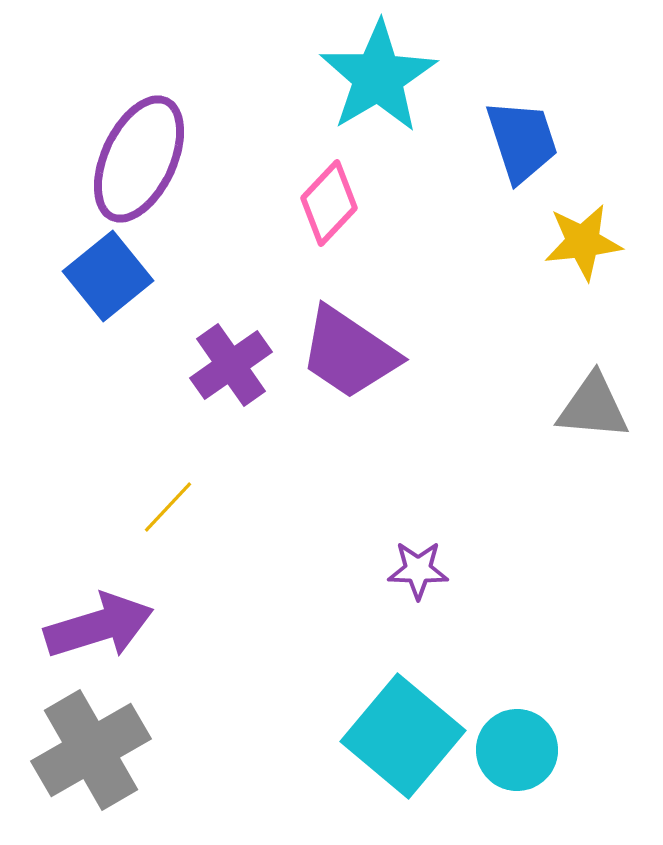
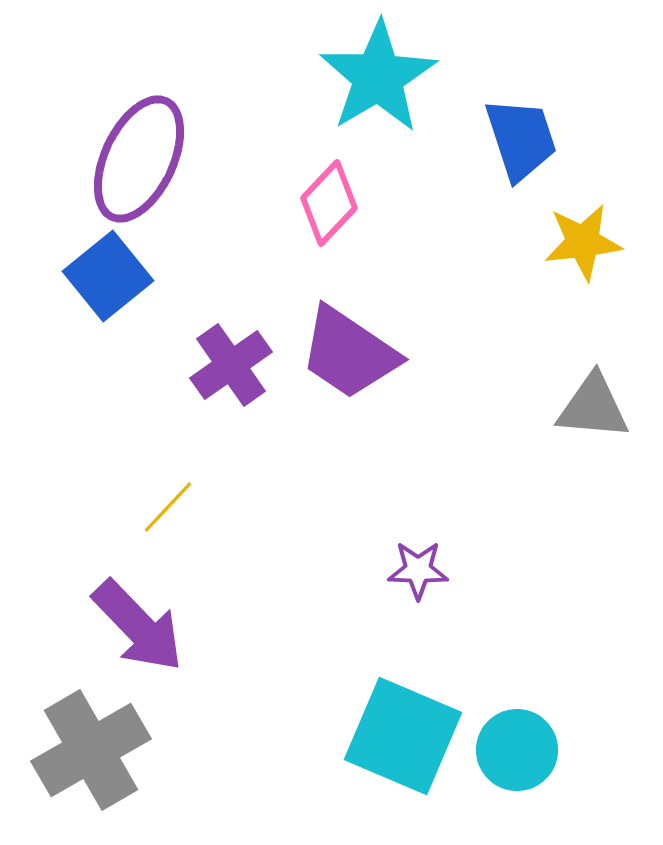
blue trapezoid: moved 1 px left, 2 px up
purple arrow: moved 39 px right; rotated 63 degrees clockwise
cyan square: rotated 17 degrees counterclockwise
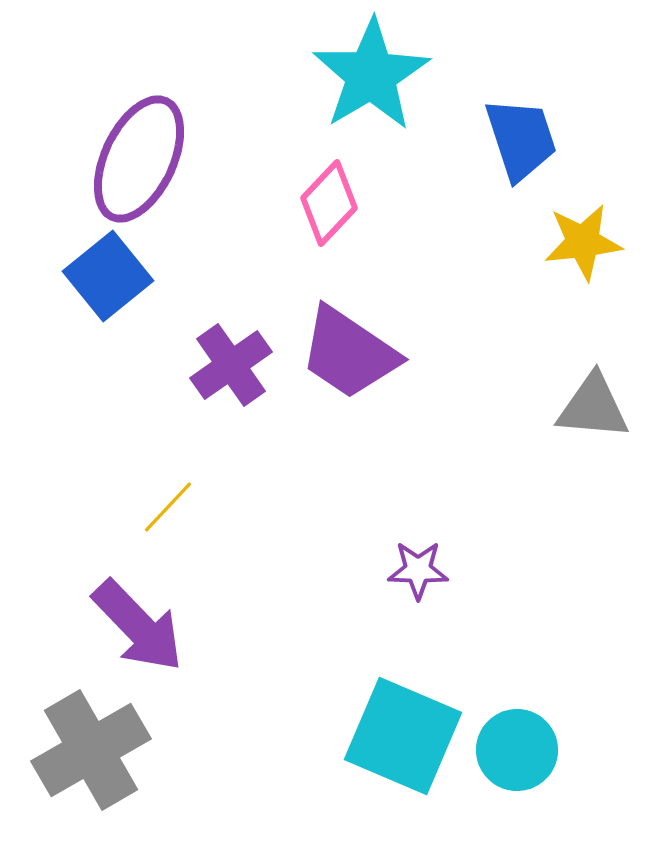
cyan star: moved 7 px left, 2 px up
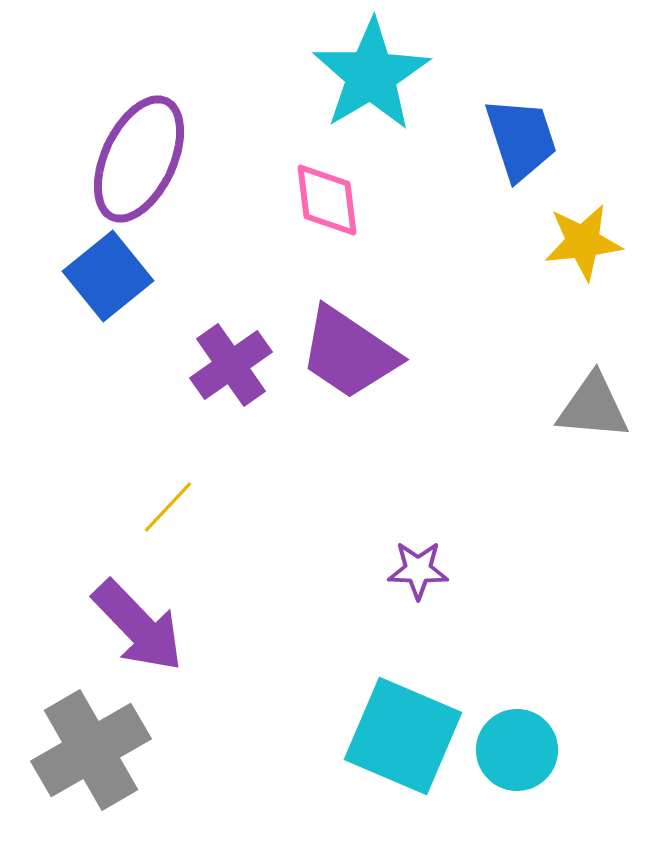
pink diamond: moved 2 px left, 3 px up; rotated 50 degrees counterclockwise
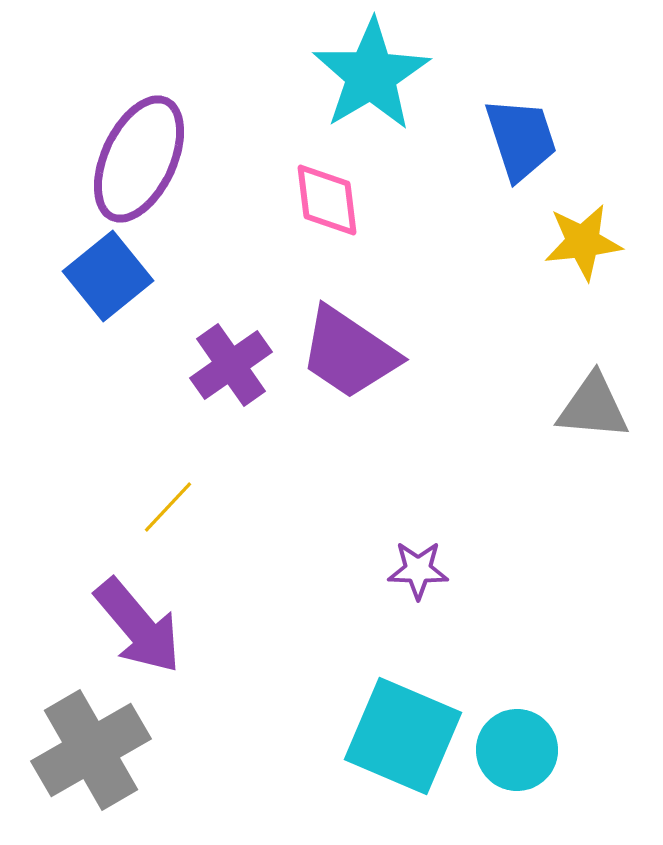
purple arrow: rotated 4 degrees clockwise
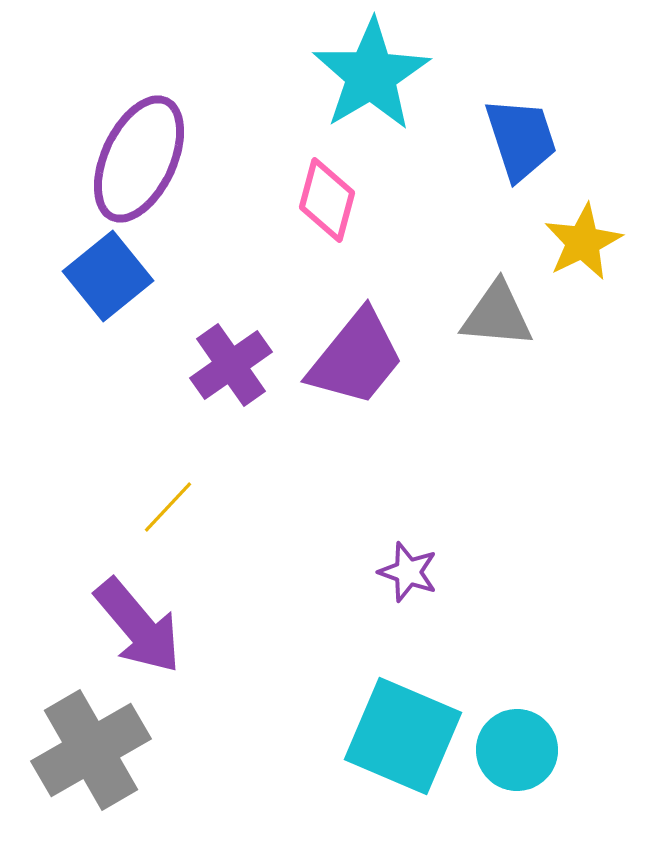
pink diamond: rotated 22 degrees clockwise
yellow star: rotated 20 degrees counterclockwise
purple trapezoid: moved 7 px right, 5 px down; rotated 85 degrees counterclockwise
gray triangle: moved 96 px left, 92 px up
purple star: moved 10 px left, 2 px down; rotated 18 degrees clockwise
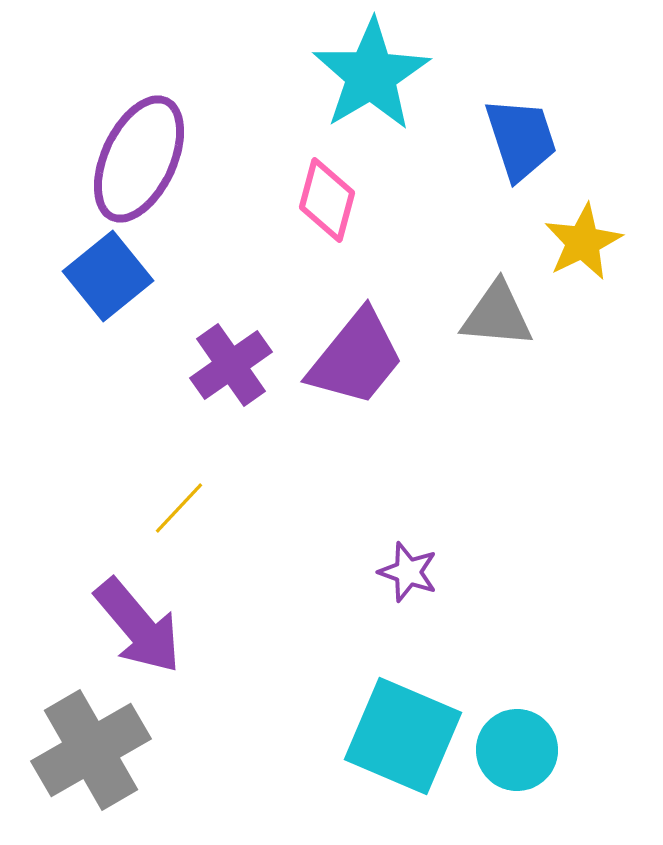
yellow line: moved 11 px right, 1 px down
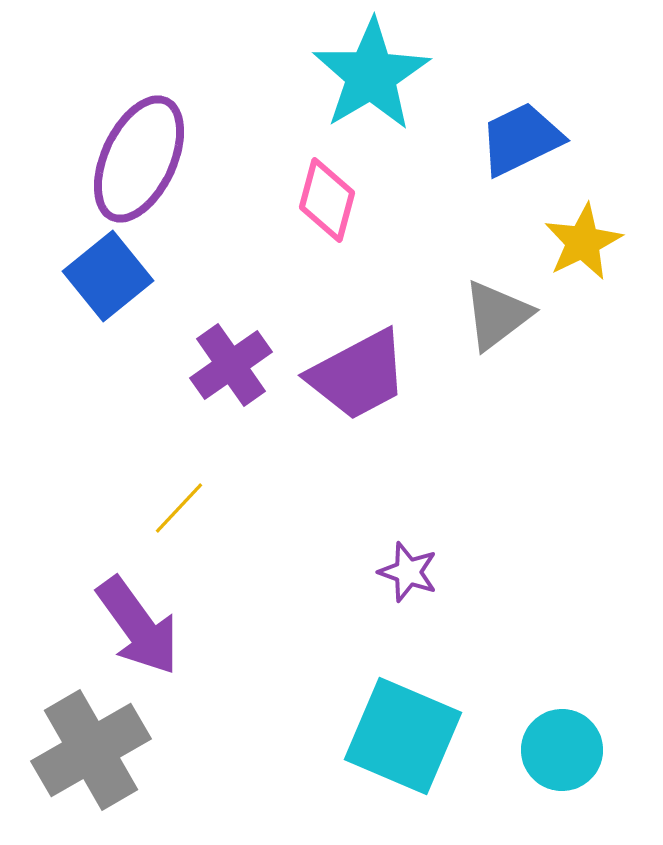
blue trapezoid: rotated 98 degrees counterclockwise
gray triangle: rotated 42 degrees counterclockwise
purple trapezoid: moved 2 px right, 17 px down; rotated 23 degrees clockwise
purple arrow: rotated 4 degrees clockwise
cyan circle: moved 45 px right
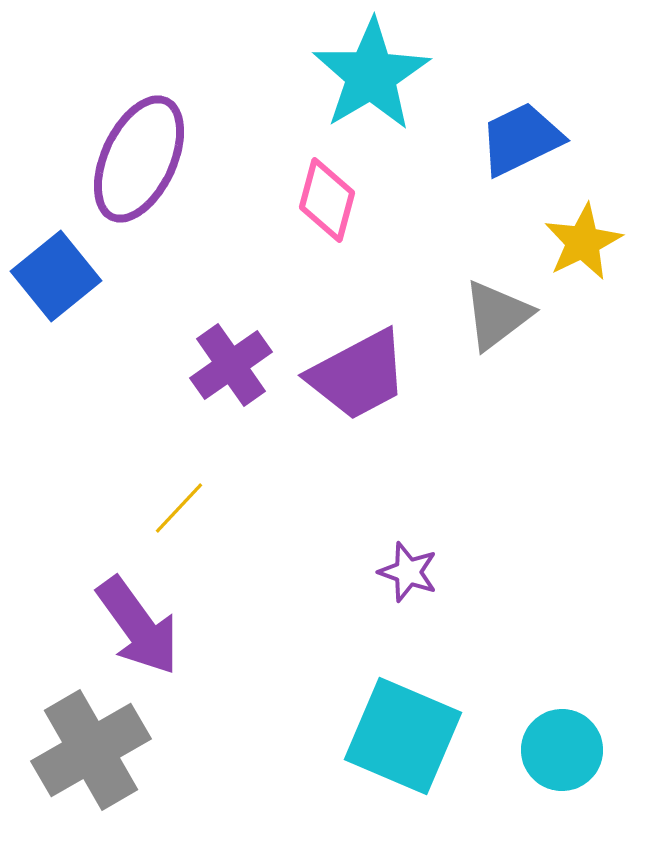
blue square: moved 52 px left
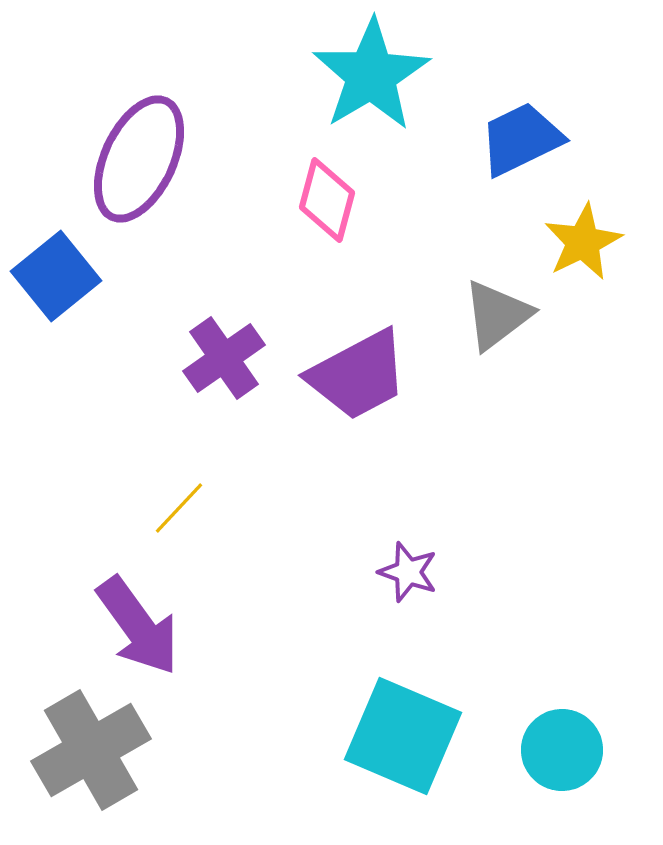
purple cross: moved 7 px left, 7 px up
